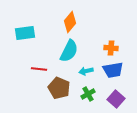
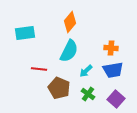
cyan arrow: rotated 32 degrees counterclockwise
green cross: rotated 24 degrees counterclockwise
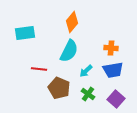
orange diamond: moved 2 px right
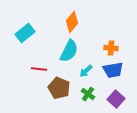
cyan rectangle: rotated 30 degrees counterclockwise
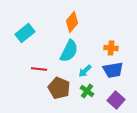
cyan arrow: moved 1 px left
green cross: moved 1 px left, 3 px up
purple square: moved 1 px down
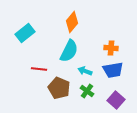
cyan arrow: rotated 64 degrees clockwise
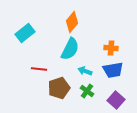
cyan semicircle: moved 1 px right, 2 px up
brown pentagon: rotated 30 degrees clockwise
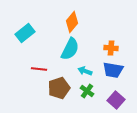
blue trapezoid: rotated 20 degrees clockwise
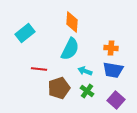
orange diamond: rotated 35 degrees counterclockwise
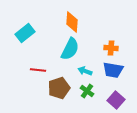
red line: moved 1 px left, 1 px down
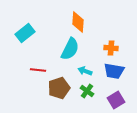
orange diamond: moved 6 px right
blue trapezoid: moved 1 px right, 1 px down
purple square: rotated 18 degrees clockwise
